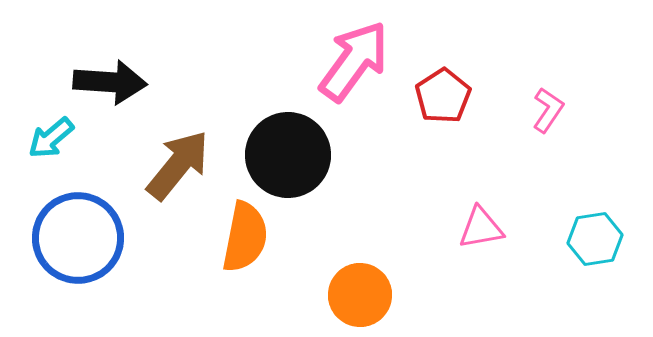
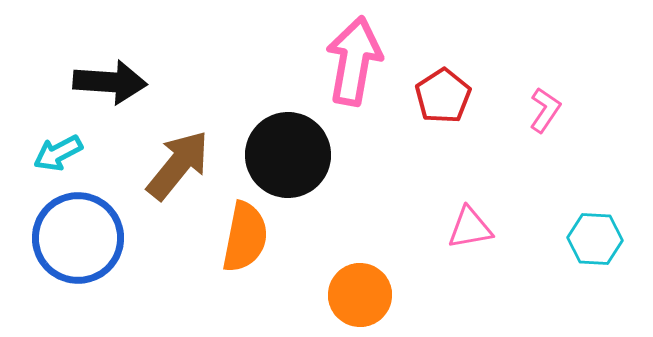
pink arrow: rotated 26 degrees counterclockwise
pink L-shape: moved 3 px left
cyan arrow: moved 7 px right, 15 px down; rotated 12 degrees clockwise
pink triangle: moved 11 px left
cyan hexagon: rotated 12 degrees clockwise
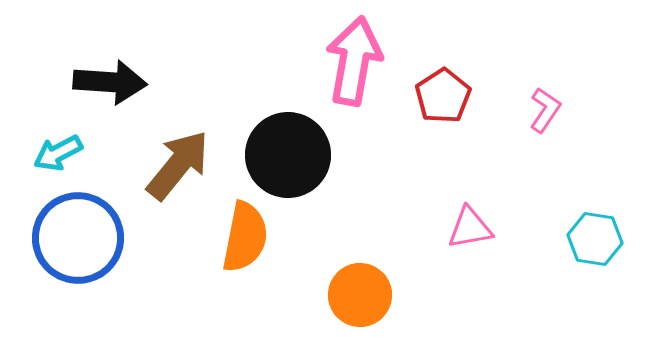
cyan hexagon: rotated 6 degrees clockwise
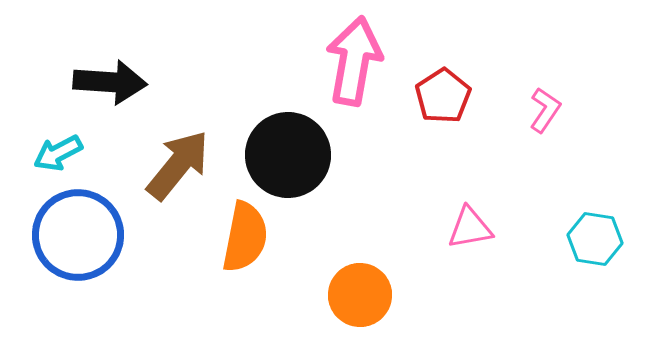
blue circle: moved 3 px up
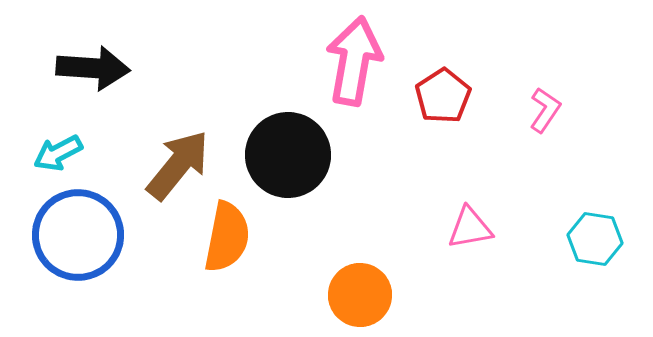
black arrow: moved 17 px left, 14 px up
orange semicircle: moved 18 px left
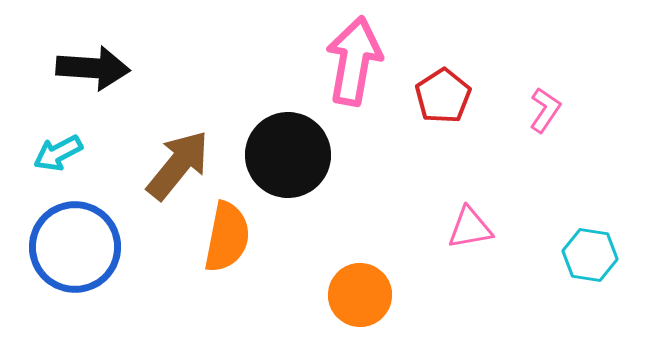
blue circle: moved 3 px left, 12 px down
cyan hexagon: moved 5 px left, 16 px down
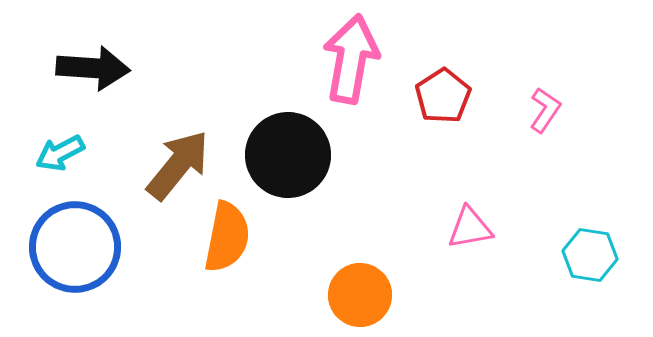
pink arrow: moved 3 px left, 2 px up
cyan arrow: moved 2 px right
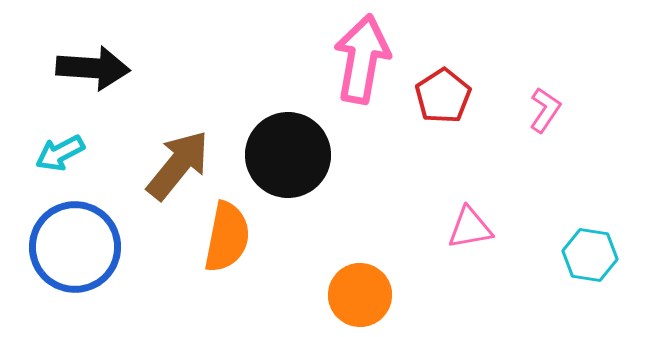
pink arrow: moved 11 px right
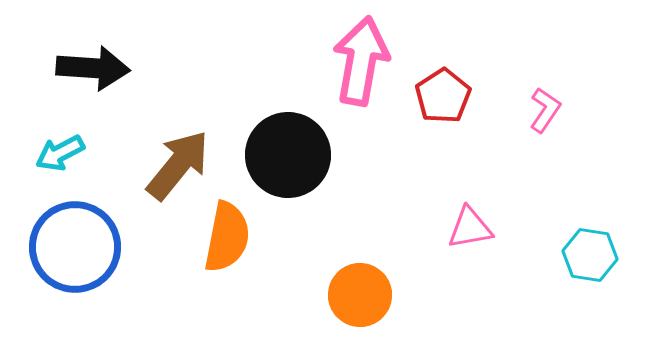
pink arrow: moved 1 px left, 2 px down
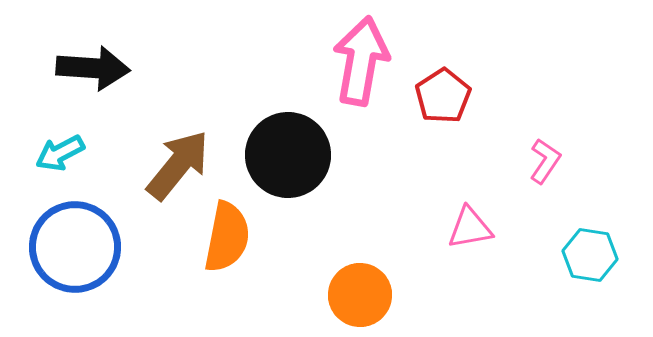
pink L-shape: moved 51 px down
